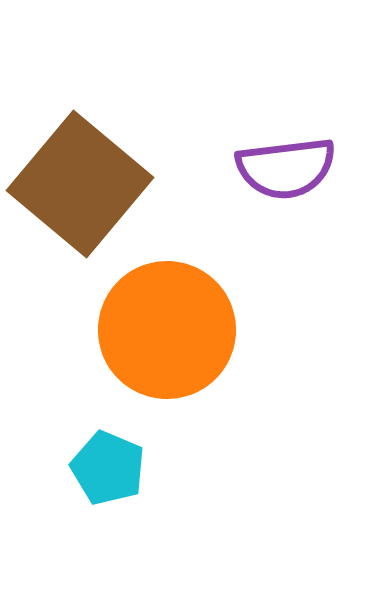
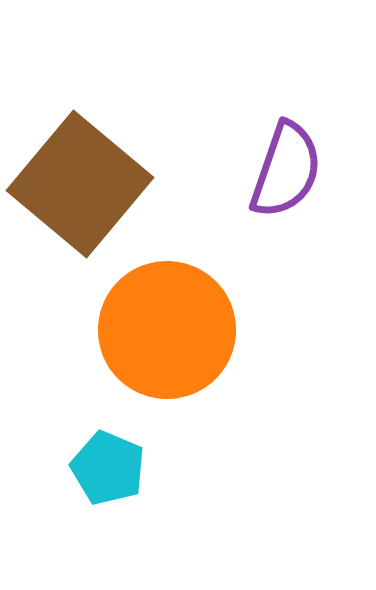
purple semicircle: moved 2 px down; rotated 64 degrees counterclockwise
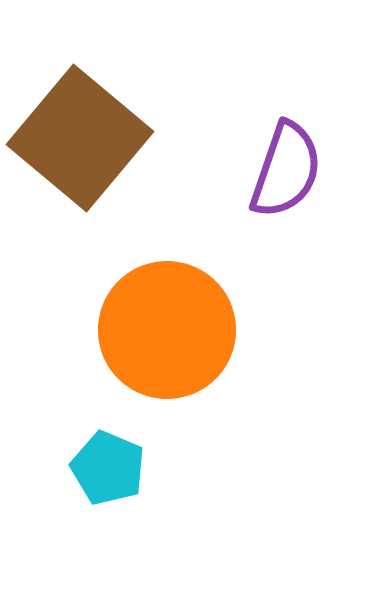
brown square: moved 46 px up
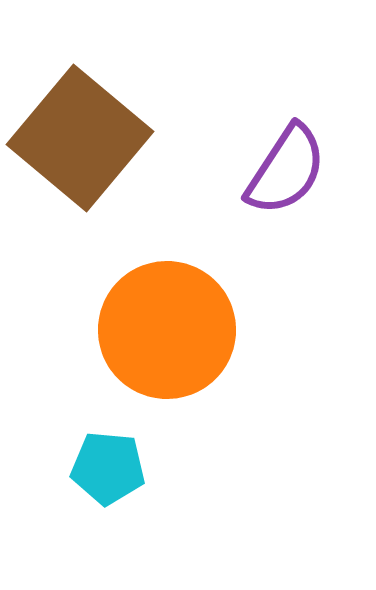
purple semicircle: rotated 14 degrees clockwise
cyan pentagon: rotated 18 degrees counterclockwise
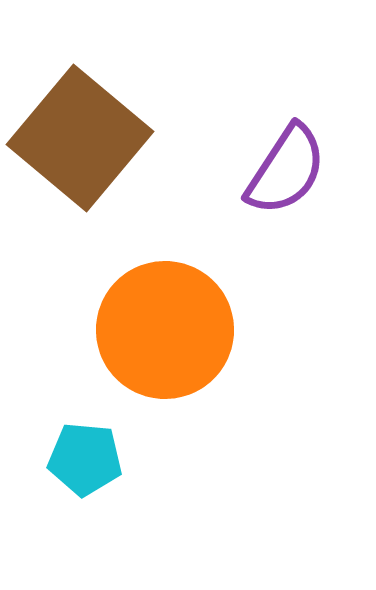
orange circle: moved 2 px left
cyan pentagon: moved 23 px left, 9 px up
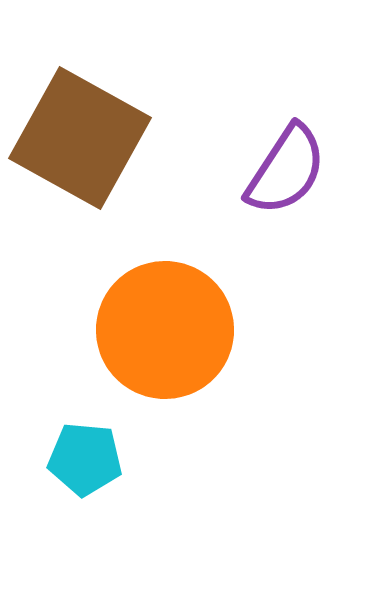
brown square: rotated 11 degrees counterclockwise
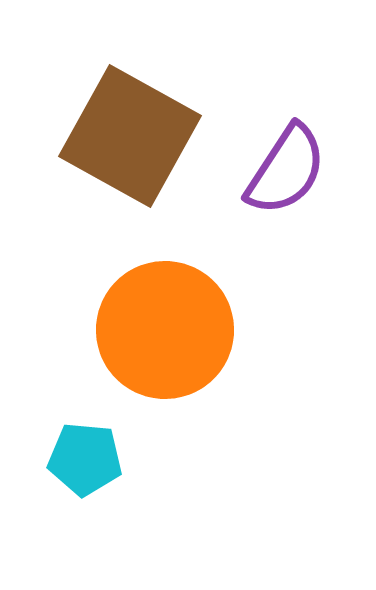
brown square: moved 50 px right, 2 px up
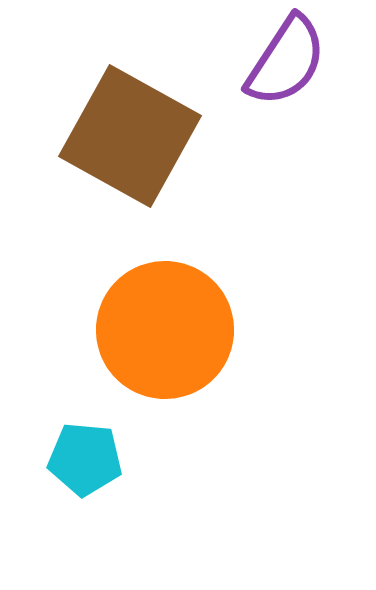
purple semicircle: moved 109 px up
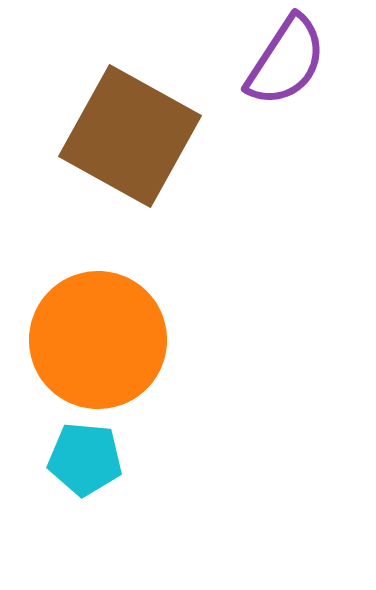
orange circle: moved 67 px left, 10 px down
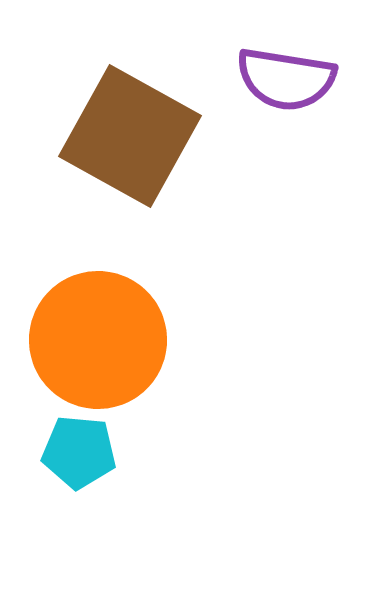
purple semicircle: moved 18 px down; rotated 66 degrees clockwise
cyan pentagon: moved 6 px left, 7 px up
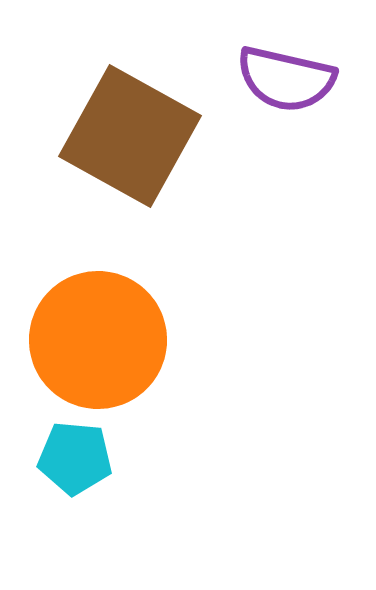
purple semicircle: rotated 4 degrees clockwise
cyan pentagon: moved 4 px left, 6 px down
